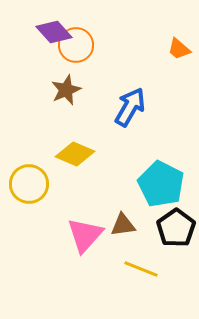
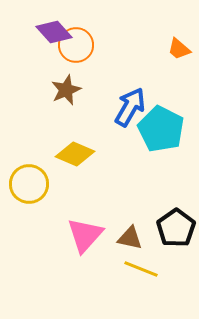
cyan pentagon: moved 55 px up
brown triangle: moved 7 px right, 13 px down; rotated 20 degrees clockwise
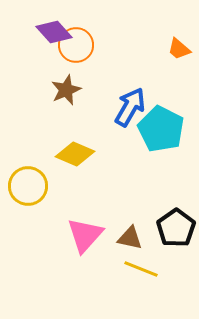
yellow circle: moved 1 px left, 2 px down
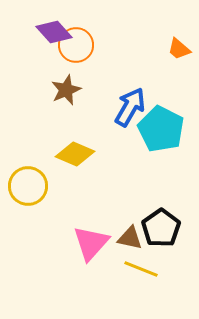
black pentagon: moved 15 px left
pink triangle: moved 6 px right, 8 px down
